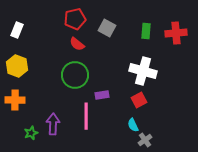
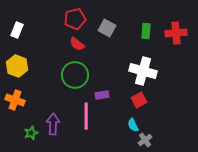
orange cross: rotated 18 degrees clockwise
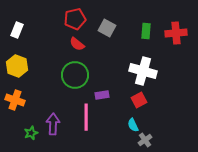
pink line: moved 1 px down
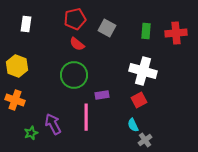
white rectangle: moved 9 px right, 6 px up; rotated 14 degrees counterclockwise
green circle: moved 1 px left
purple arrow: rotated 30 degrees counterclockwise
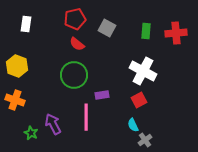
white cross: rotated 12 degrees clockwise
green star: rotated 24 degrees counterclockwise
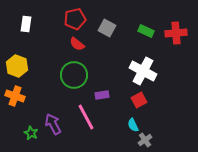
green rectangle: rotated 70 degrees counterclockwise
orange cross: moved 4 px up
pink line: rotated 28 degrees counterclockwise
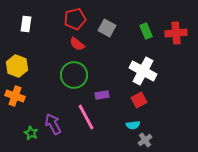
green rectangle: rotated 42 degrees clockwise
cyan semicircle: rotated 72 degrees counterclockwise
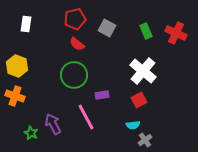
red cross: rotated 30 degrees clockwise
white cross: rotated 12 degrees clockwise
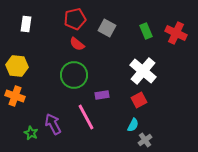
yellow hexagon: rotated 15 degrees counterclockwise
cyan semicircle: rotated 56 degrees counterclockwise
